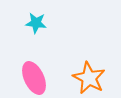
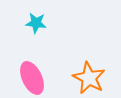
pink ellipse: moved 2 px left
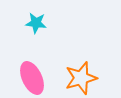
orange star: moved 8 px left; rotated 28 degrees clockwise
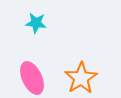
orange star: rotated 16 degrees counterclockwise
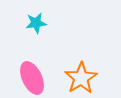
cyan star: rotated 15 degrees counterclockwise
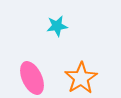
cyan star: moved 21 px right, 3 px down
